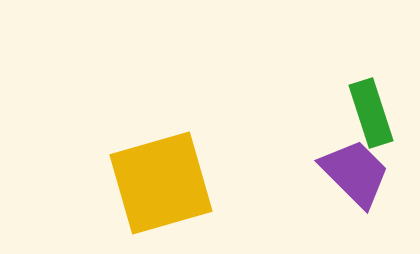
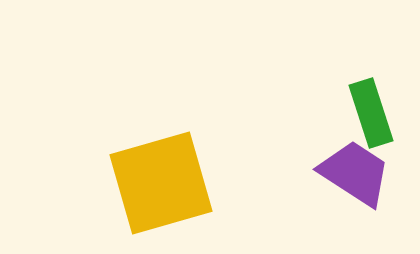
purple trapezoid: rotated 12 degrees counterclockwise
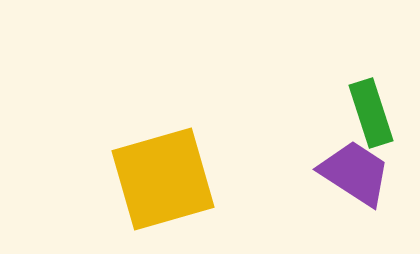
yellow square: moved 2 px right, 4 px up
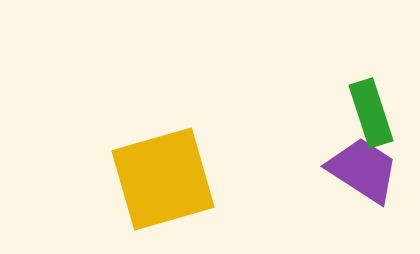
purple trapezoid: moved 8 px right, 3 px up
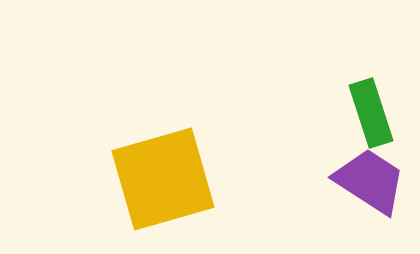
purple trapezoid: moved 7 px right, 11 px down
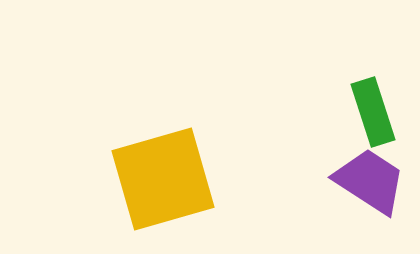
green rectangle: moved 2 px right, 1 px up
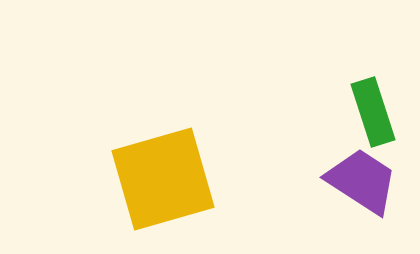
purple trapezoid: moved 8 px left
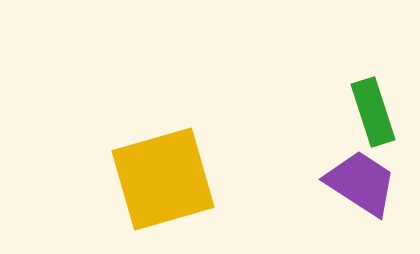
purple trapezoid: moved 1 px left, 2 px down
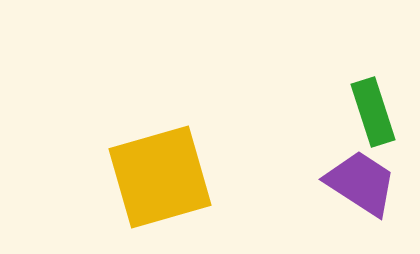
yellow square: moved 3 px left, 2 px up
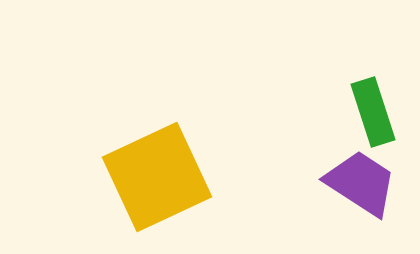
yellow square: moved 3 px left; rotated 9 degrees counterclockwise
